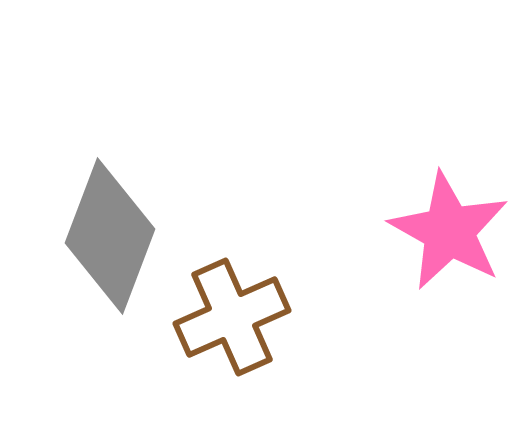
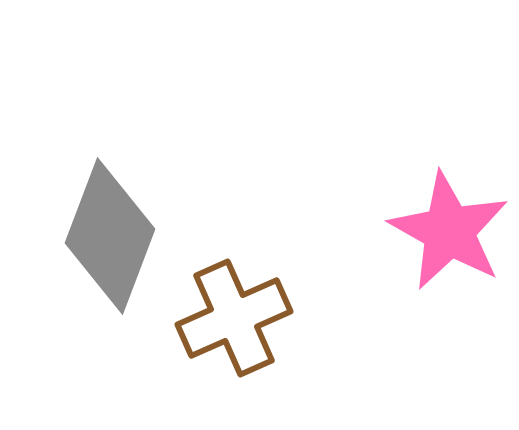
brown cross: moved 2 px right, 1 px down
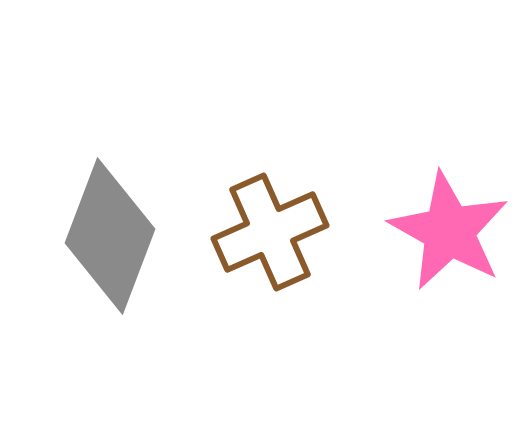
brown cross: moved 36 px right, 86 px up
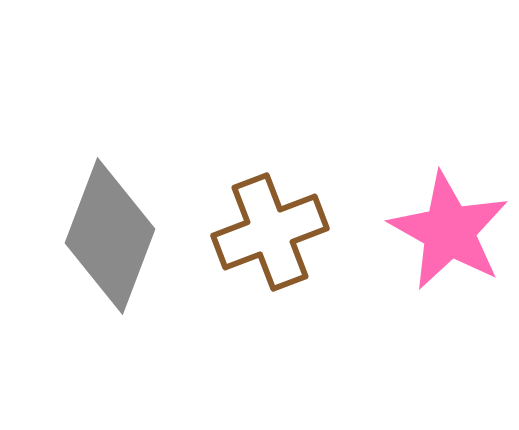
brown cross: rotated 3 degrees clockwise
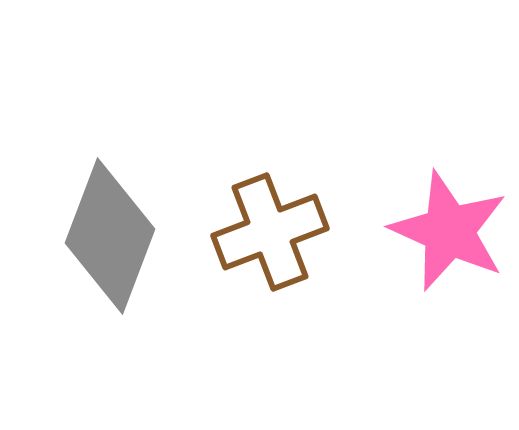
pink star: rotated 5 degrees counterclockwise
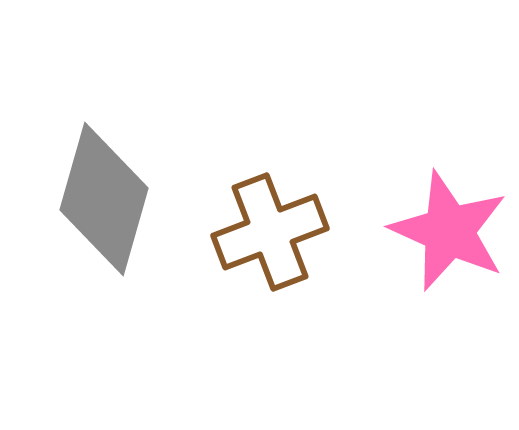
gray diamond: moved 6 px left, 37 px up; rotated 5 degrees counterclockwise
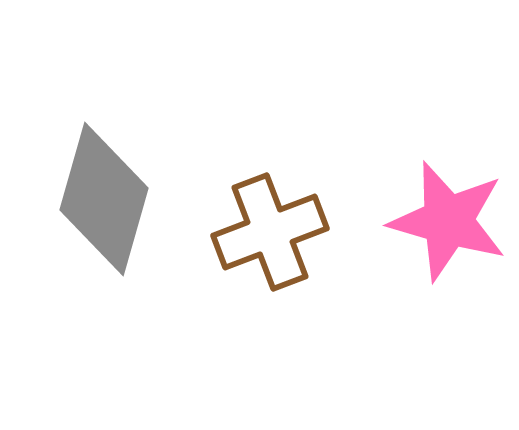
pink star: moved 1 px left, 10 px up; rotated 8 degrees counterclockwise
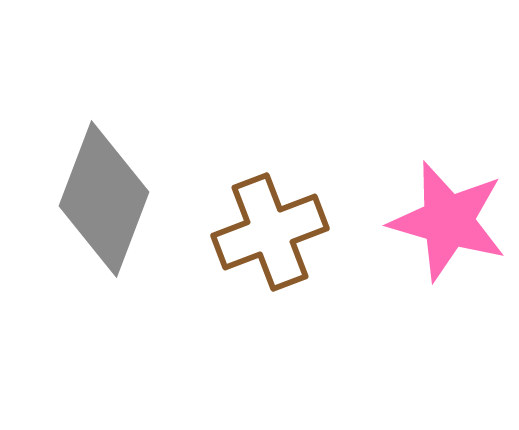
gray diamond: rotated 5 degrees clockwise
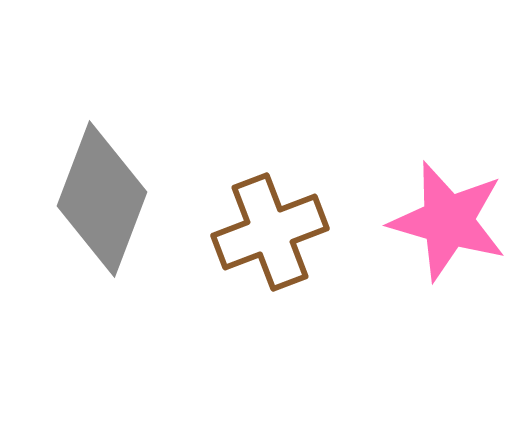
gray diamond: moved 2 px left
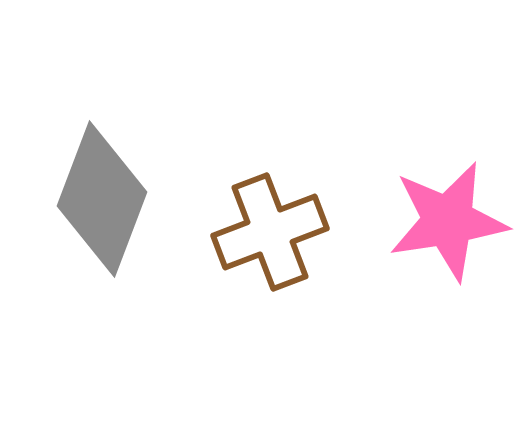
pink star: rotated 25 degrees counterclockwise
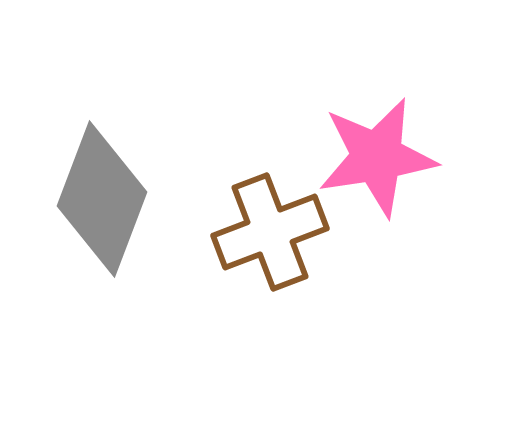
pink star: moved 71 px left, 64 px up
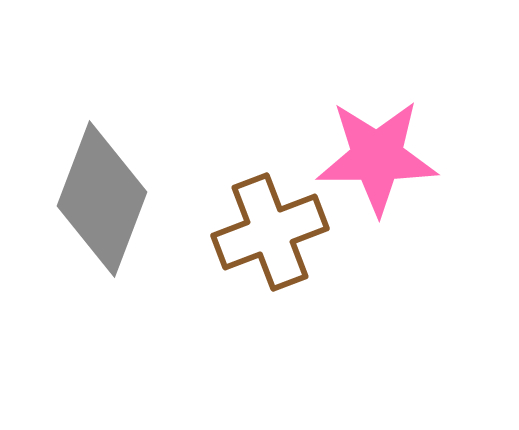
pink star: rotated 9 degrees clockwise
